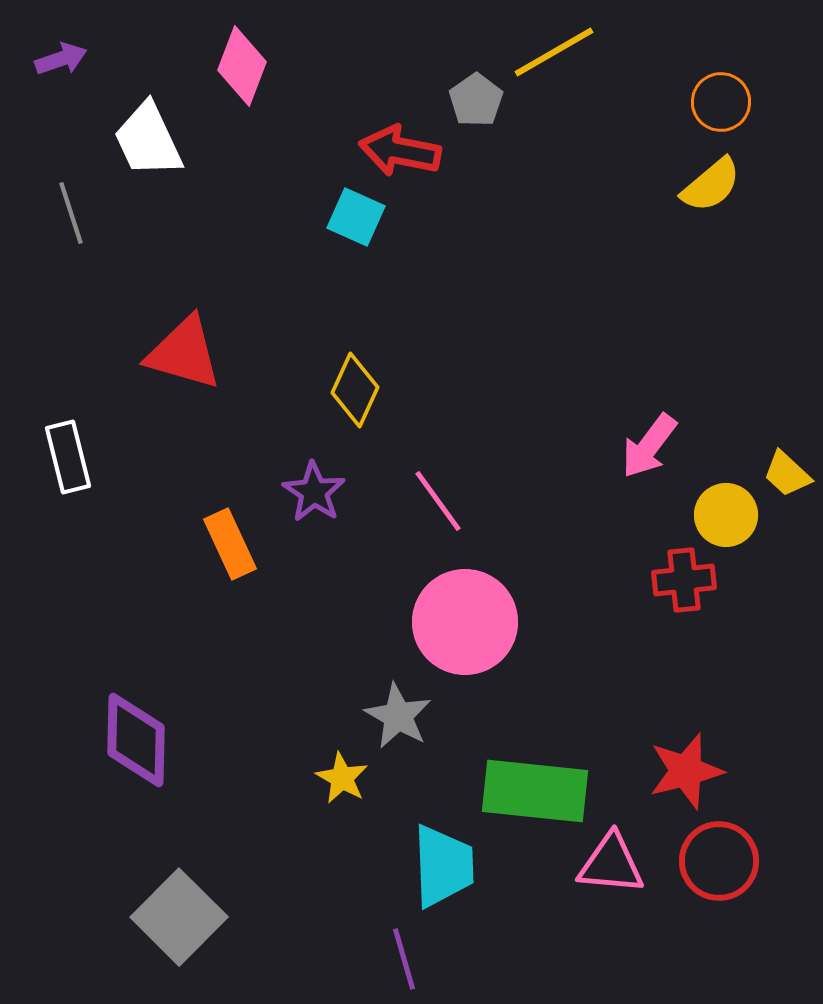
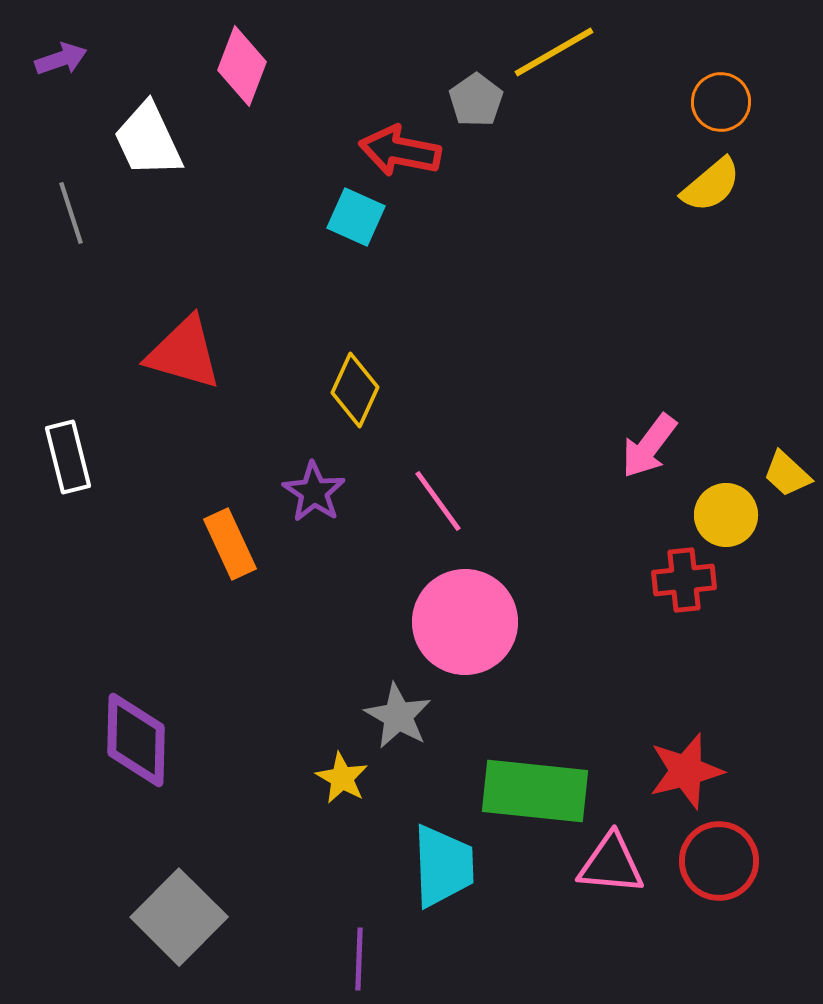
purple line: moved 45 px left; rotated 18 degrees clockwise
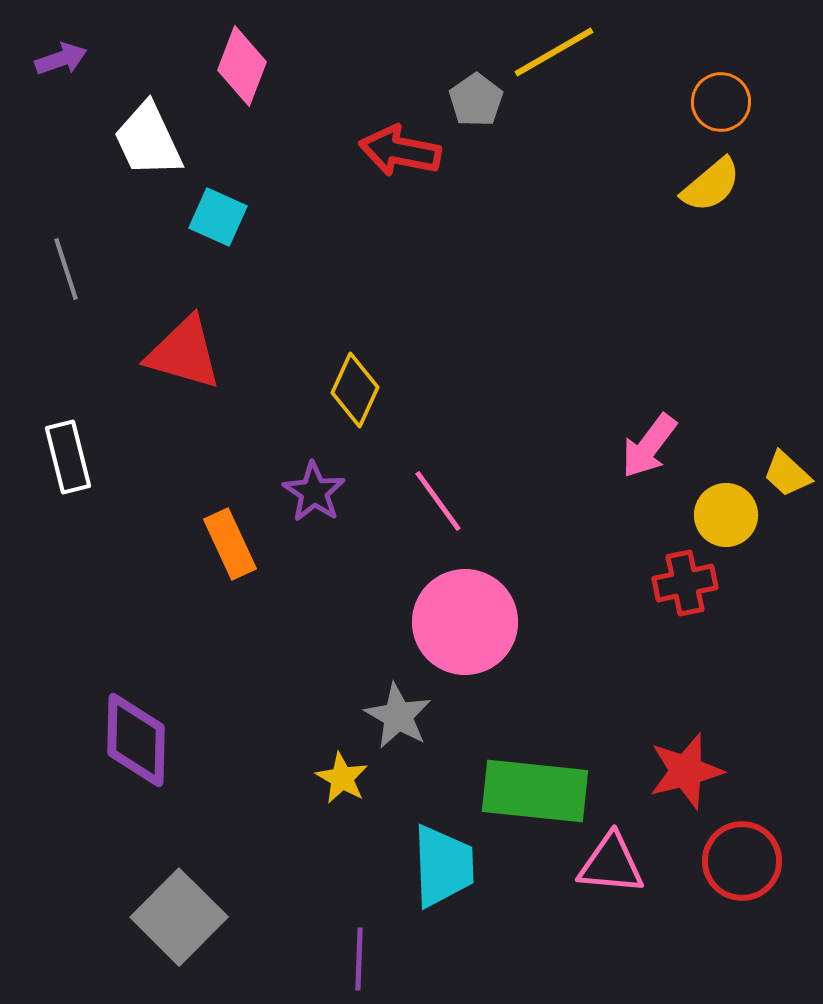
gray line: moved 5 px left, 56 px down
cyan square: moved 138 px left
red cross: moved 1 px right, 3 px down; rotated 6 degrees counterclockwise
red circle: moved 23 px right
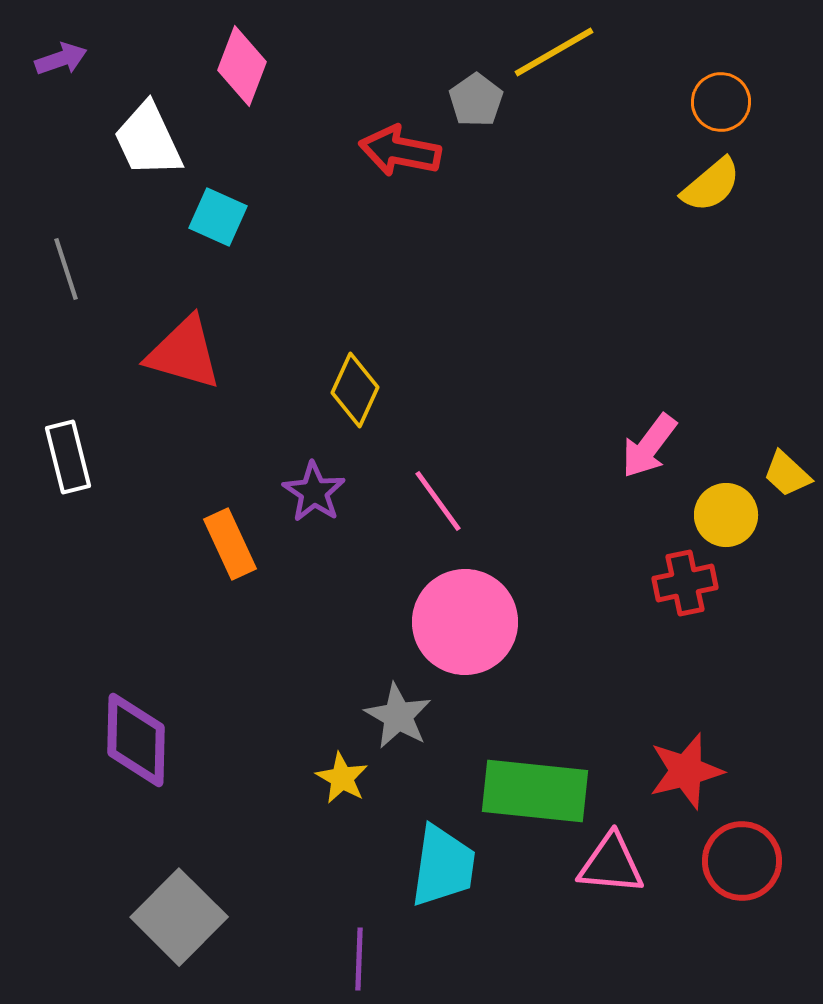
cyan trapezoid: rotated 10 degrees clockwise
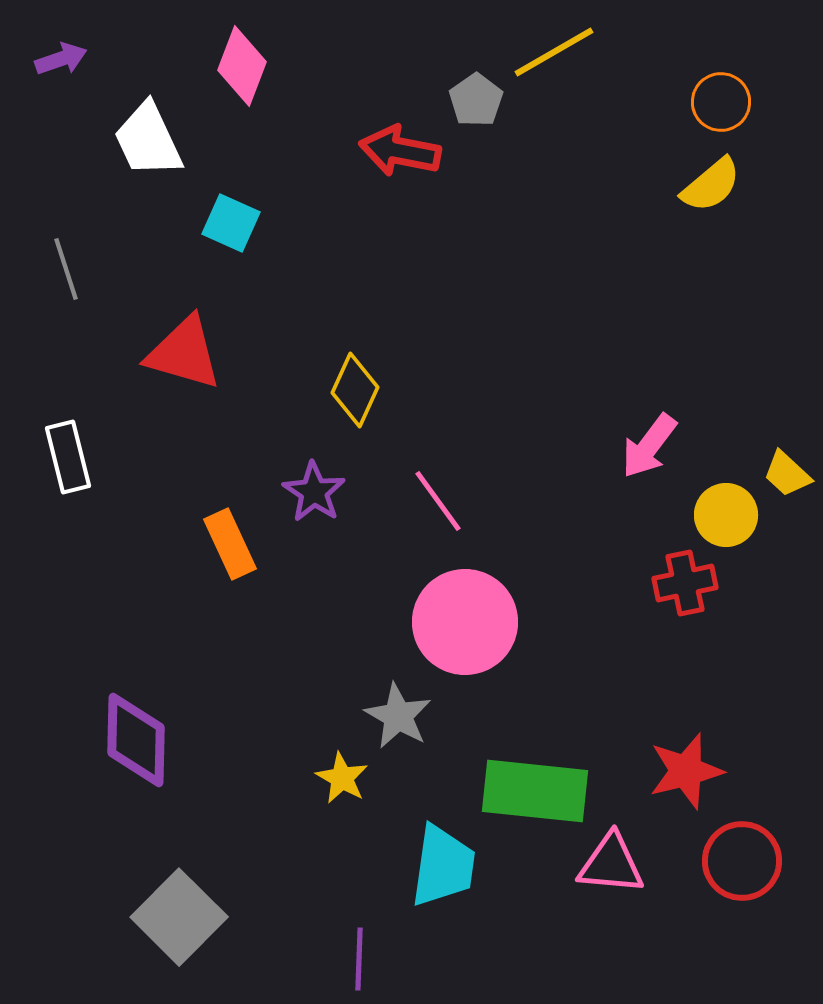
cyan square: moved 13 px right, 6 px down
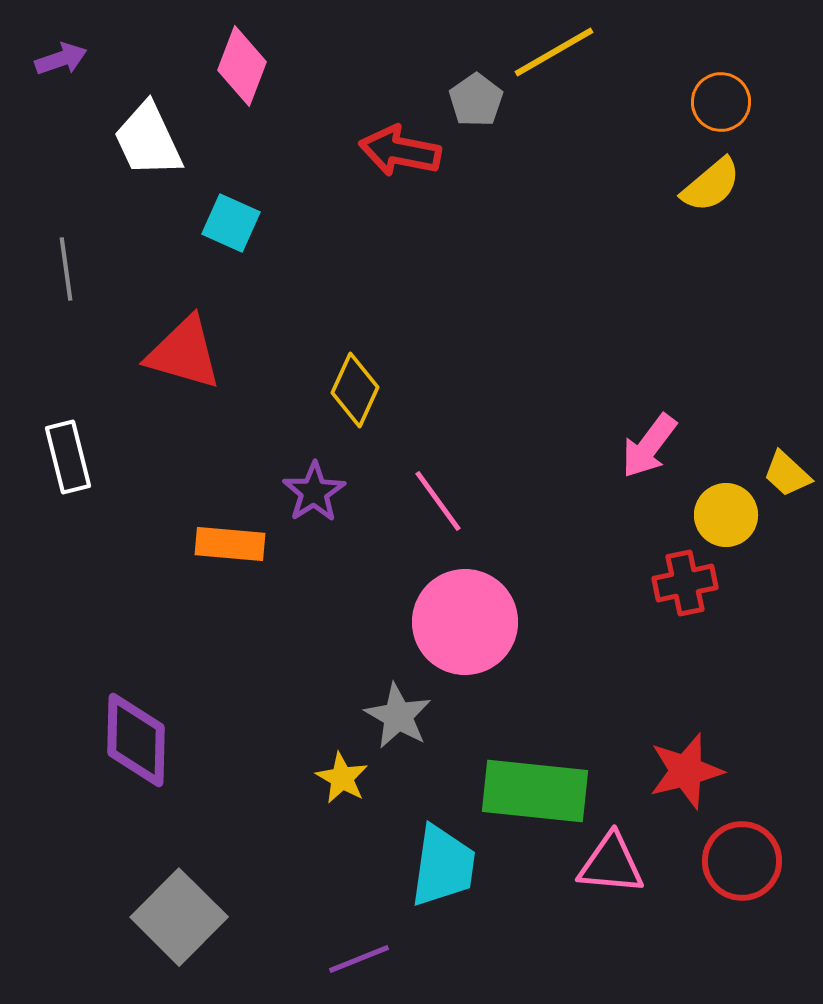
gray line: rotated 10 degrees clockwise
purple star: rotated 6 degrees clockwise
orange rectangle: rotated 60 degrees counterclockwise
purple line: rotated 66 degrees clockwise
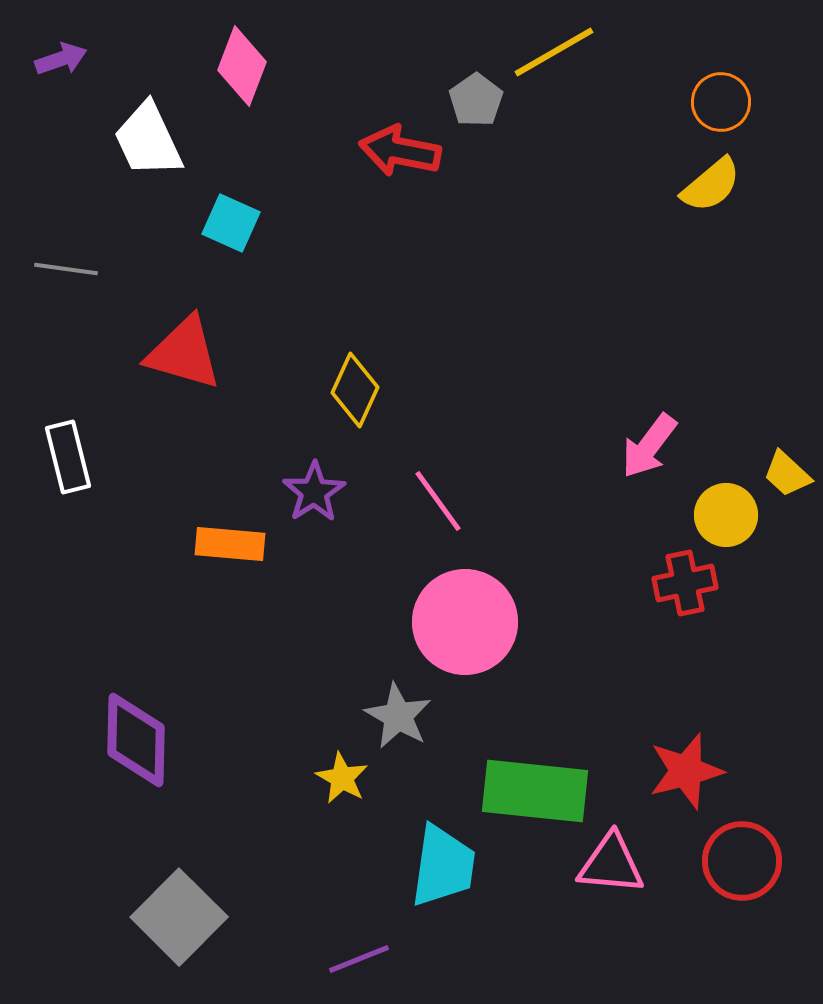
gray line: rotated 74 degrees counterclockwise
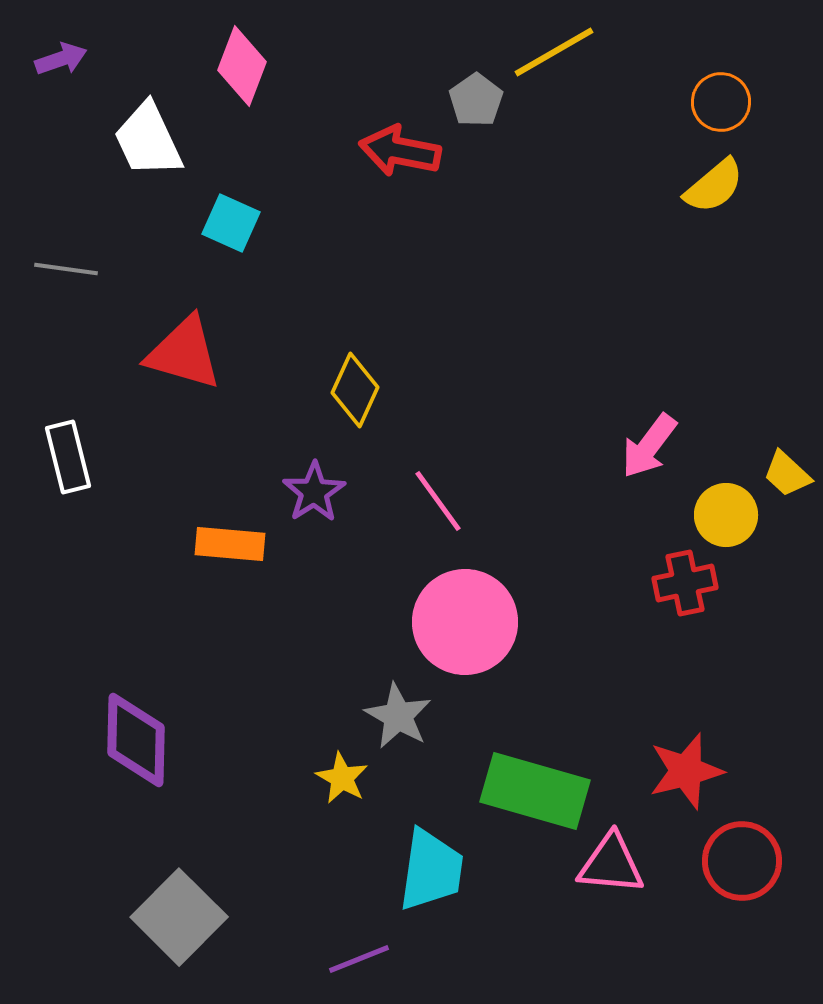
yellow semicircle: moved 3 px right, 1 px down
green rectangle: rotated 10 degrees clockwise
cyan trapezoid: moved 12 px left, 4 px down
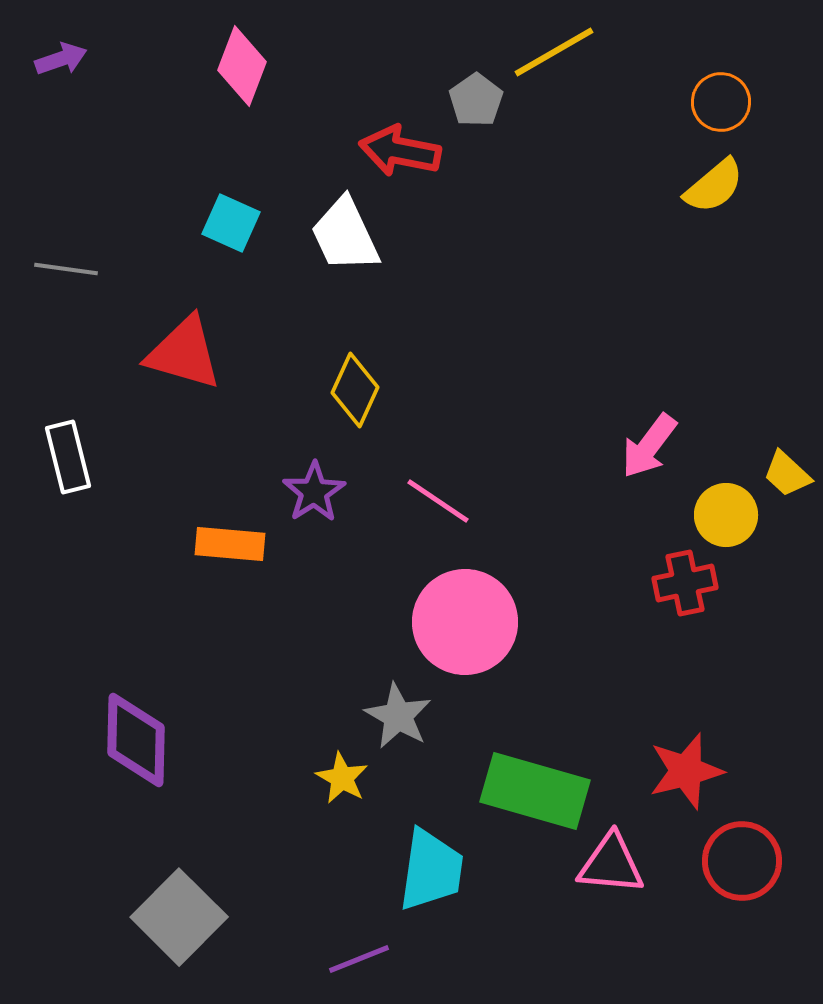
white trapezoid: moved 197 px right, 95 px down
pink line: rotated 20 degrees counterclockwise
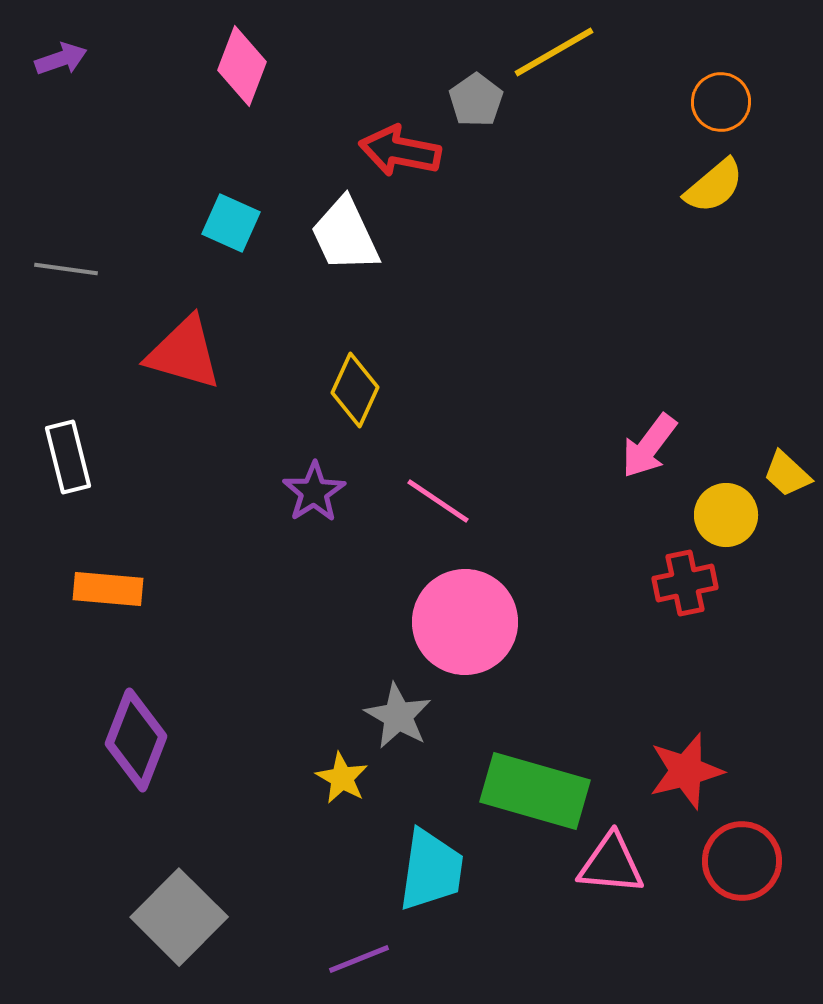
orange rectangle: moved 122 px left, 45 px down
purple diamond: rotated 20 degrees clockwise
